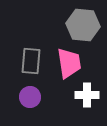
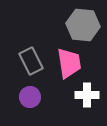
gray rectangle: rotated 32 degrees counterclockwise
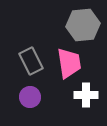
gray hexagon: rotated 12 degrees counterclockwise
white cross: moved 1 px left
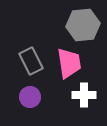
white cross: moved 2 px left
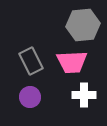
pink trapezoid: moved 3 px right, 1 px up; rotated 96 degrees clockwise
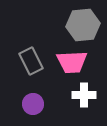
purple circle: moved 3 px right, 7 px down
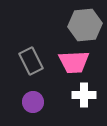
gray hexagon: moved 2 px right
pink trapezoid: moved 2 px right
purple circle: moved 2 px up
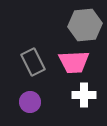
gray rectangle: moved 2 px right, 1 px down
purple circle: moved 3 px left
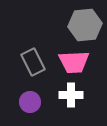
white cross: moved 13 px left
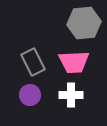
gray hexagon: moved 1 px left, 2 px up
purple circle: moved 7 px up
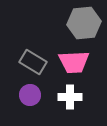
gray rectangle: rotated 32 degrees counterclockwise
white cross: moved 1 px left, 2 px down
